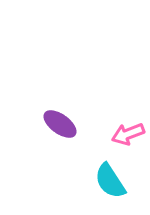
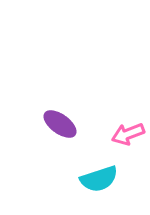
cyan semicircle: moved 11 px left, 2 px up; rotated 75 degrees counterclockwise
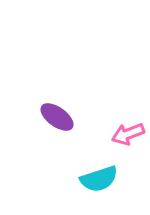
purple ellipse: moved 3 px left, 7 px up
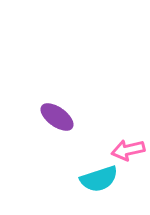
pink arrow: moved 16 px down; rotated 8 degrees clockwise
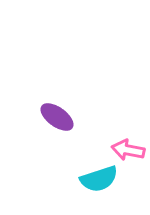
pink arrow: rotated 24 degrees clockwise
